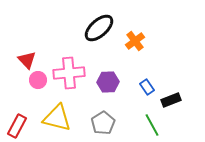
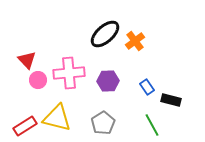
black ellipse: moved 6 px right, 6 px down
purple hexagon: moved 1 px up
black rectangle: rotated 36 degrees clockwise
red rectangle: moved 8 px right; rotated 30 degrees clockwise
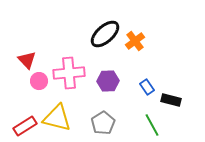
pink circle: moved 1 px right, 1 px down
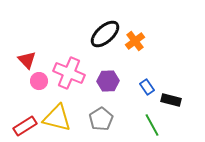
pink cross: rotated 28 degrees clockwise
gray pentagon: moved 2 px left, 4 px up
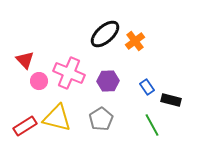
red triangle: moved 2 px left
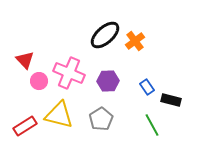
black ellipse: moved 1 px down
yellow triangle: moved 2 px right, 3 px up
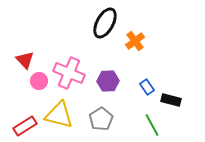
black ellipse: moved 12 px up; rotated 20 degrees counterclockwise
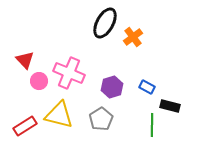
orange cross: moved 2 px left, 4 px up
purple hexagon: moved 4 px right, 6 px down; rotated 15 degrees counterclockwise
blue rectangle: rotated 28 degrees counterclockwise
black rectangle: moved 1 px left, 6 px down
green line: rotated 30 degrees clockwise
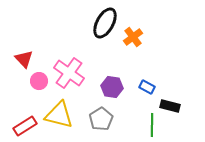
red triangle: moved 1 px left, 1 px up
pink cross: rotated 12 degrees clockwise
purple hexagon: rotated 25 degrees clockwise
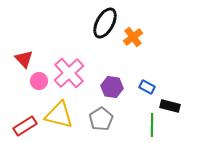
pink cross: rotated 12 degrees clockwise
